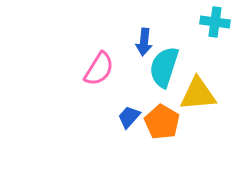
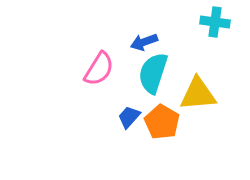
blue arrow: rotated 64 degrees clockwise
cyan semicircle: moved 11 px left, 6 px down
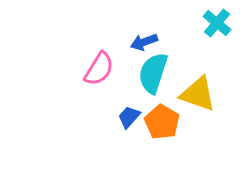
cyan cross: moved 2 px right, 1 px down; rotated 32 degrees clockwise
yellow triangle: rotated 24 degrees clockwise
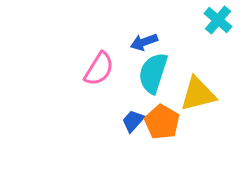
cyan cross: moved 1 px right, 3 px up
yellow triangle: rotated 33 degrees counterclockwise
blue trapezoid: moved 4 px right, 4 px down
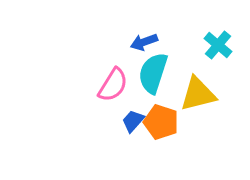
cyan cross: moved 25 px down
pink semicircle: moved 14 px right, 16 px down
orange pentagon: moved 1 px left; rotated 12 degrees counterclockwise
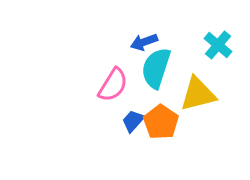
cyan semicircle: moved 3 px right, 5 px up
orange pentagon: rotated 16 degrees clockwise
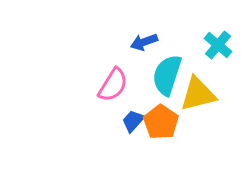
cyan semicircle: moved 11 px right, 7 px down
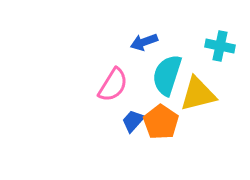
cyan cross: moved 2 px right, 1 px down; rotated 28 degrees counterclockwise
